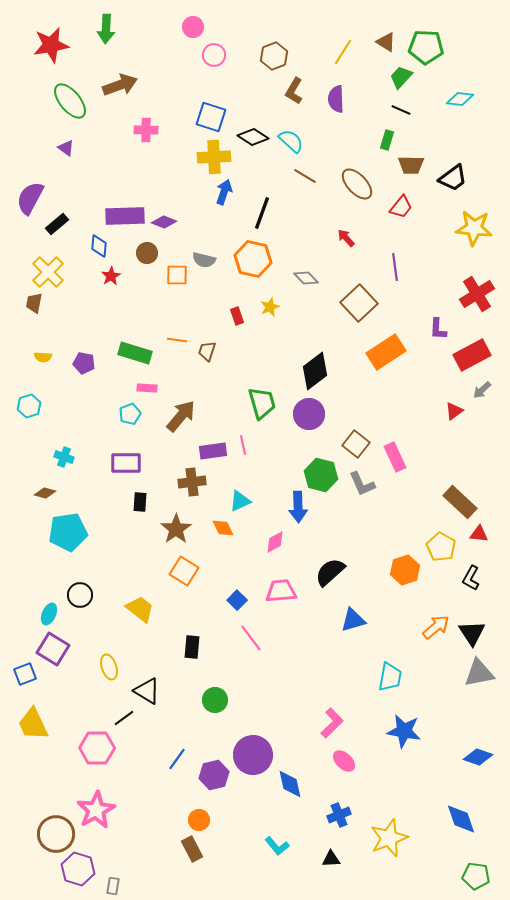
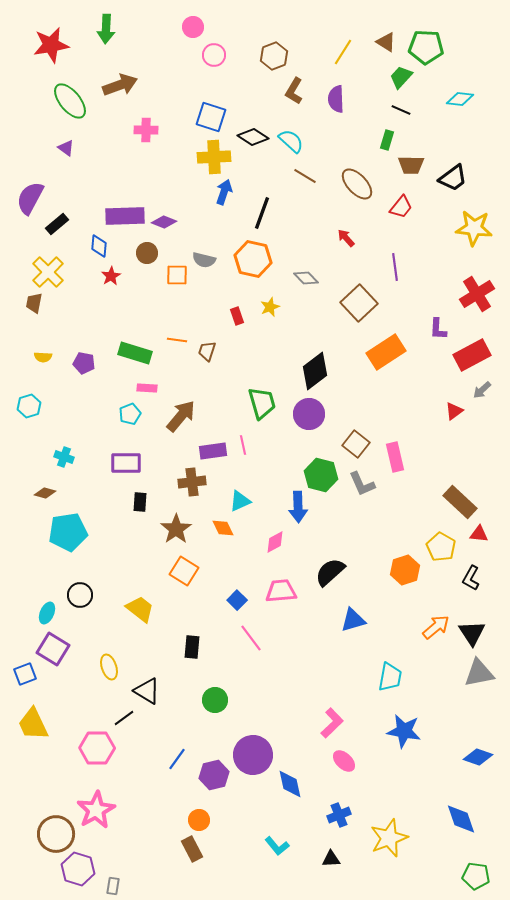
pink rectangle at (395, 457): rotated 12 degrees clockwise
cyan ellipse at (49, 614): moved 2 px left, 1 px up
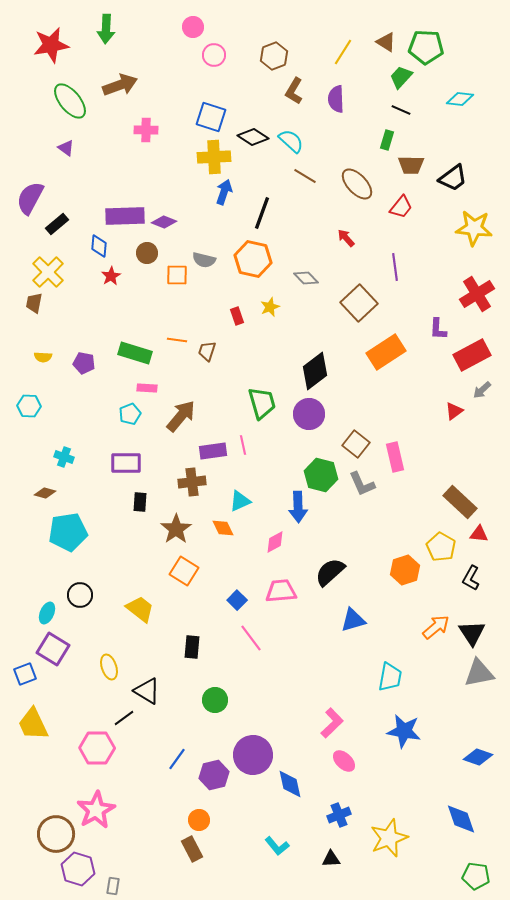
cyan hexagon at (29, 406): rotated 20 degrees clockwise
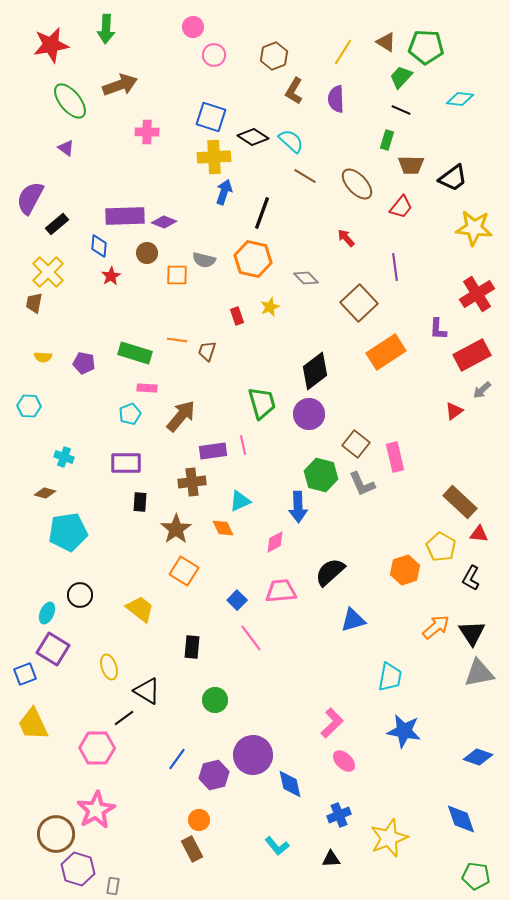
pink cross at (146, 130): moved 1 px right, 2 px down
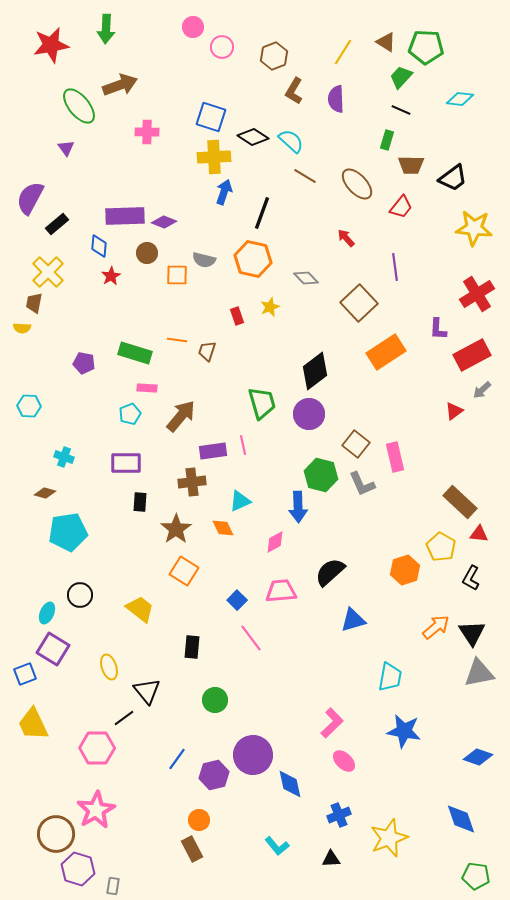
pink circle at (214, 55): moved 8 px right, 8 px up
green ellipse at (70, 101): moved 9 px right, 5 px down
purple triangle at (66, 148): rotated 18 degrees clockwise
yellow semicircle at (43, 357): moved 21 px left, 29 px up
black triangle at (147, 691): rotated 20 degrees clockwise
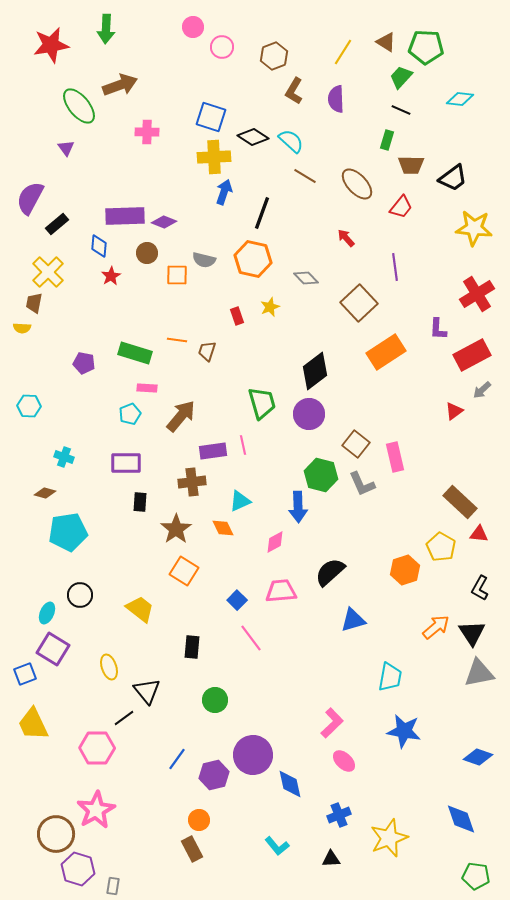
black L-shape at (471, 578): moved 9 px right, 10 px down
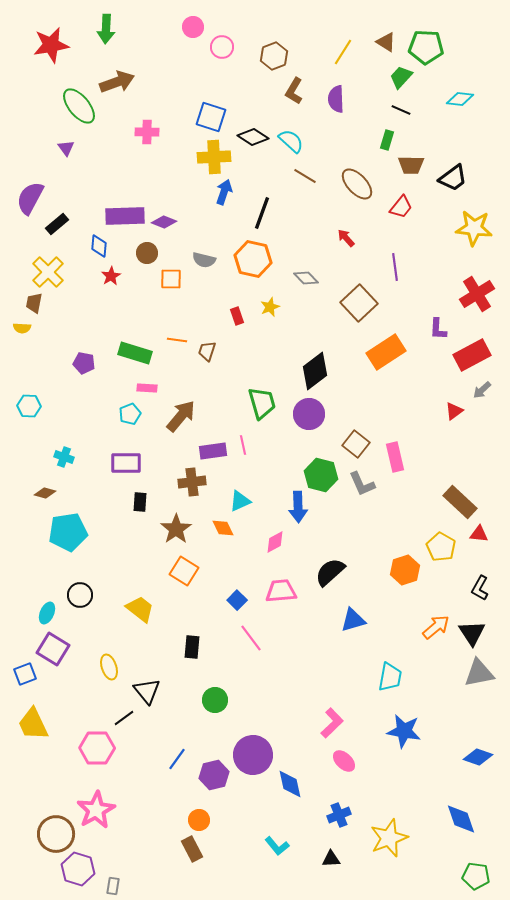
brown arrow at (120, 85): moved 3 px left, 3 px up
orange square at (177, 275): moved 6 px left, 4 px down
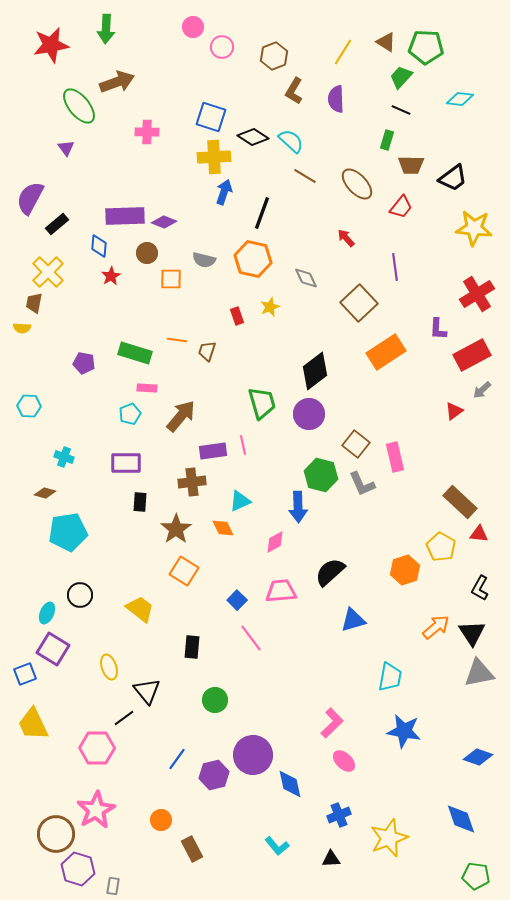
gray diamond at (306, 278): rotated 20 degrees clockwise
orange circle at (199, 820): moved 38 px left
